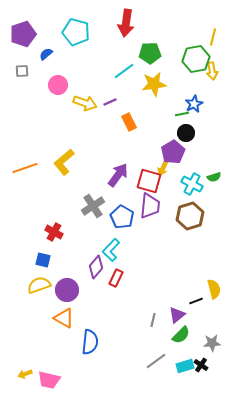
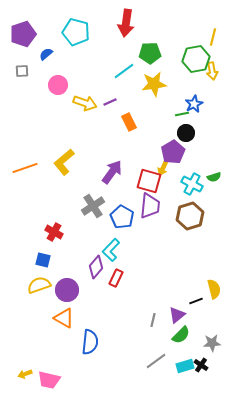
purple arrow at (118, 175): moved 6 px left, 3 px up
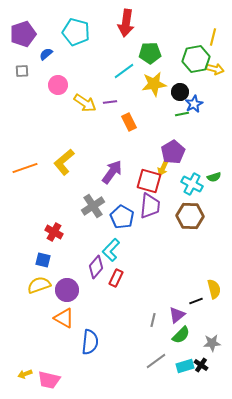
yellow arrow at (212, 71): moved 3 px right, 2 px up; rotated 66 degrees counterclockwise
purple line at (110, 102): rotated 16 degrees clockwise
yellow arrow at (85, 103): rotated 15 degrees clockwise
black circle at (186, 133): moved 6 px left, 41 px up
brown hexagon at (190, 216): rotated 20 degrees clockwise
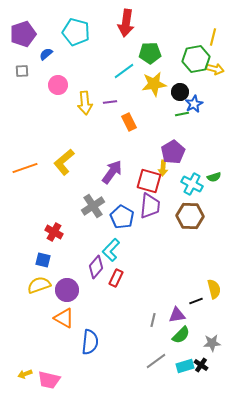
yellow arrow at (85, 103): rotated 50 degrees clockwise
yellow arrow at (163, 168): rotated 21 degrees counterclockwise
purple triangle at (177, 315): rotated 30 degrees clockwise
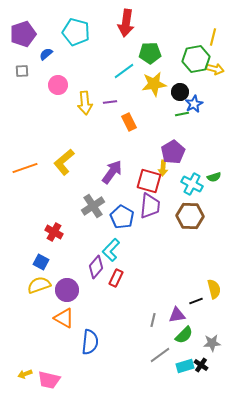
blue square at (43, 260): moved 2 px left, 2 px down; rotated 14 degrees clockwise
green semicircle at (181, 335): moved 3 px right
gray line at (156, 361): moved 4 px right, 6 px up
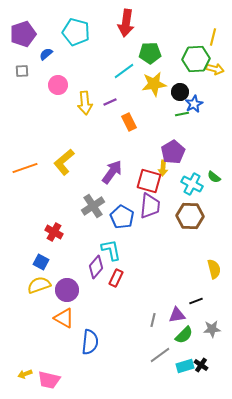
green hexagon at (196, 59): rotated 8 degrees clockwise
purple line at (110, 102): rotated 16 degrees counterclockwise
green semicircle at (214, 177): rotated 56 degrees clockwise
cyan L-shape at (111, 250): rotated 125 degrees clockwise
yellow semicircle at (214, 289): moved 20 px up
gray star at (212, 343): moved 14 px up
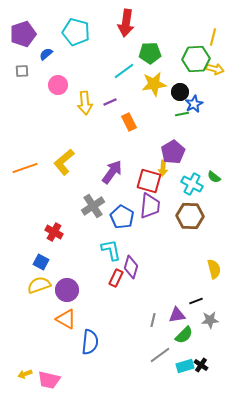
purple diamond at (96, 267): moved 35 px right; rotated 25 degrees counterclockwise
orange triangle at (64, 318): moved 2 px right, 1 px down
gray star at (212, 329): moved 2 px left, 9 px up
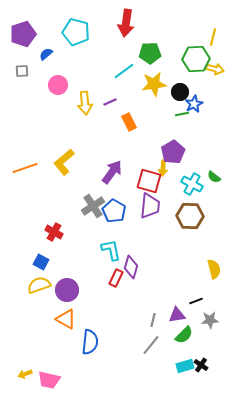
blue pentagon at (122, 217): moved 8 px left, 6 px up
gray line at (160, 355): moved 9 px left, 10 px up; rotated 15 degrees counterclockwise
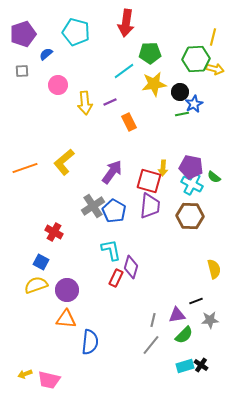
purple pentagon at (173, 152): moved 18 px right, 15 px down; rotated 30 degrees counterclockwise
yellow semicircle at (39, 285): moved 3 px left
orange triangle at (66, 319): rotated 25 degrees counterclockwise
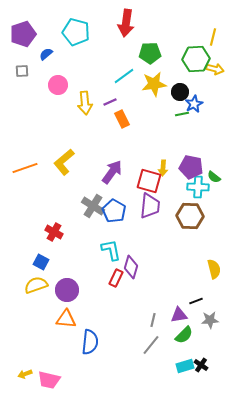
cyan line at (124, 71): moved 5 px down
orange rectangle at (129, 122): moved 7 px left, 3 px up
cyan cross at (192, 184): moved 6 px right, 3 px down; rotated 25 degrees counterclockwise
gray cross at (93, 206): rotated 25 degrees counterclockwise
purple triangle at (177, 315): moved 2 px right
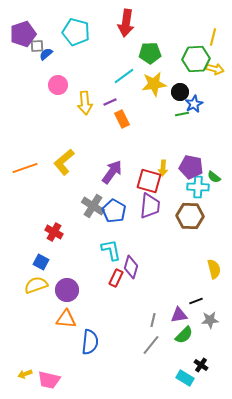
gray square at (22, 71): moved 15 px right, 25 px up
cyan rectangle at (185, 366): moved 12 px down; rotated 48 degrees clockwise
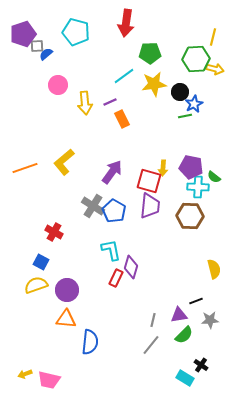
green line at (182, 114): moved 3 px right, 2 px down
